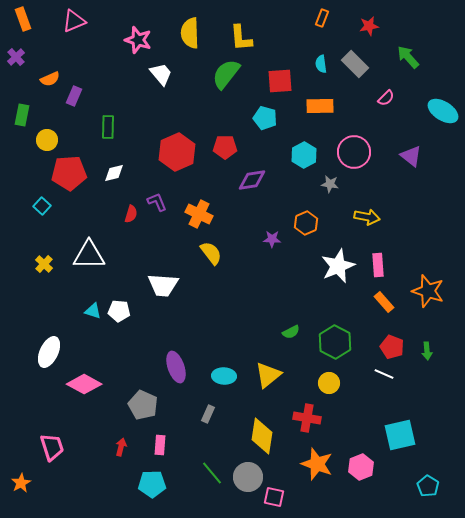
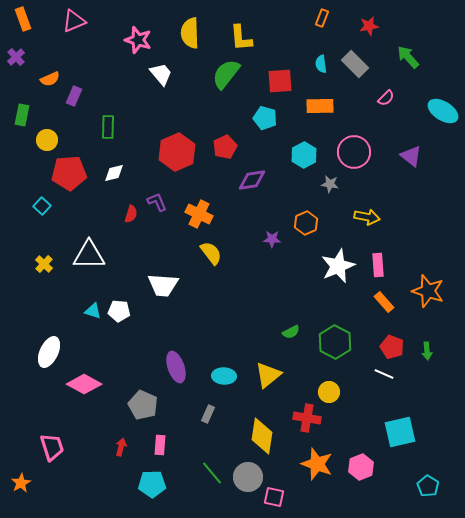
red pentagon at (225, 147): rotated 25 degrees counterclockwise
yellow circle at (329, 383): moved 9 px down
cyan square at (400, 435): moved 3 px up
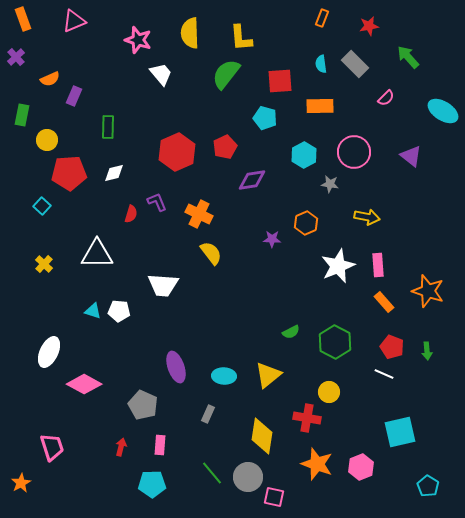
white triangle at (89, 255): moved 8 px right, 1 px up
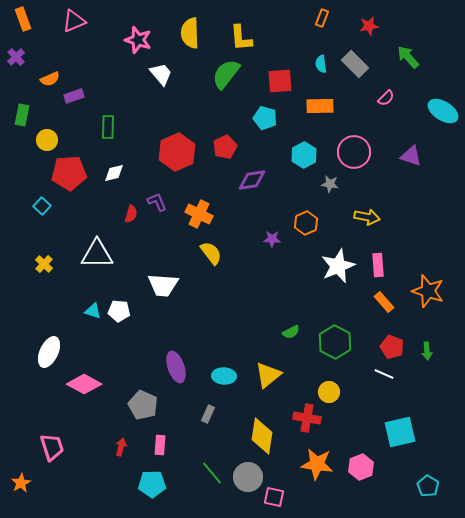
purple rectangle at (74, 96): rotated 48 degrees clockwise
purple triangle at (411, 156): rotated 20 degrees counterclockwise
orange star at (317, 464): rotated 12 degrees counterclockwise
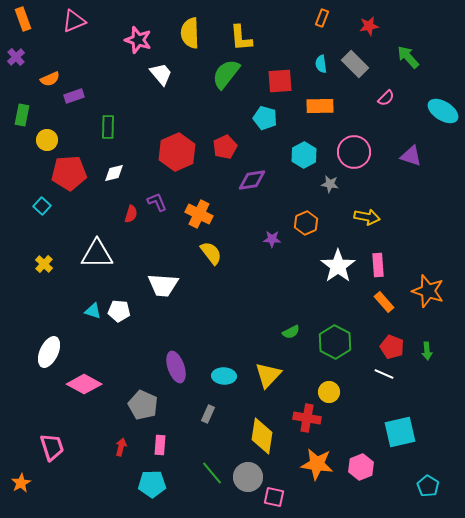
white star at (338, 266): rotated 12 degrees counterclockwise
yellow triangle at (268, 375): rotated 8 degrees counterclockwise
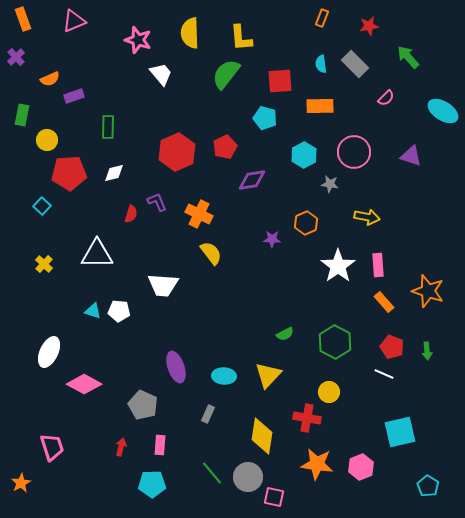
green semicircle at (291, 332): moved 6 px left, 2 px down
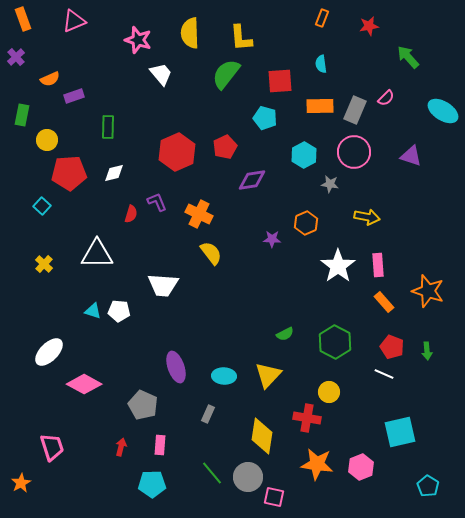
gray rectangle at (355, 64): moved 46 px down; rotated 68 degrees clockwise
white ellipse at (49, 352): rotated 20 degrees clockwise
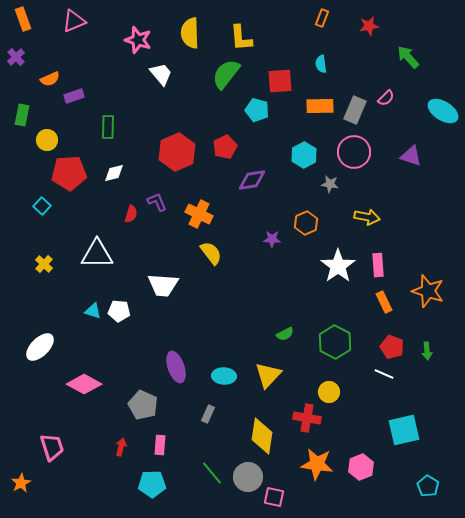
cyan pentagon at (265, 118): moved 8 px left, 8 px up
orange rectangle at (384, 302): rotated 15 degrees clockwise
white ellipse at (49, 352): moved 9 px left, 5 px up
cyan square at (400, 432): moved 4 px right, 2 px up
